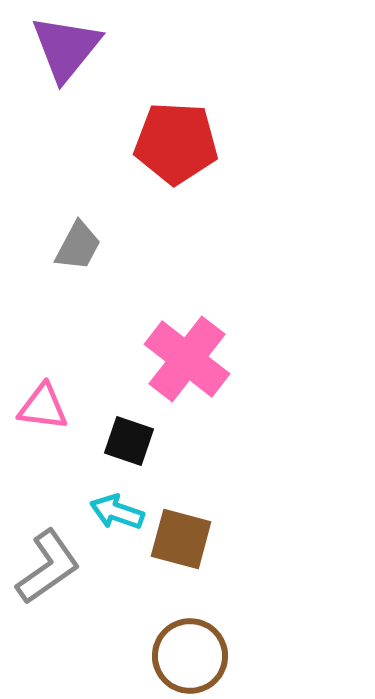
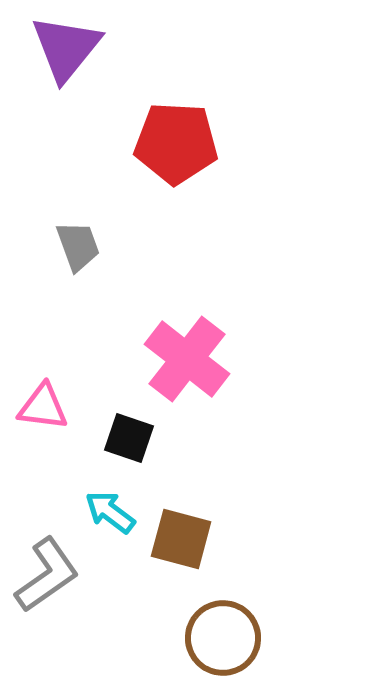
gray trapezoid: rotated 48 degrees counterclockwise
black square: moved 3 px up
cyan arrow: moved 7 px left; rotated 18 degrees clockwise
gray L-shape: moved 1 px left, 8 px down
brown circle: moved 33 px right, 18 px up
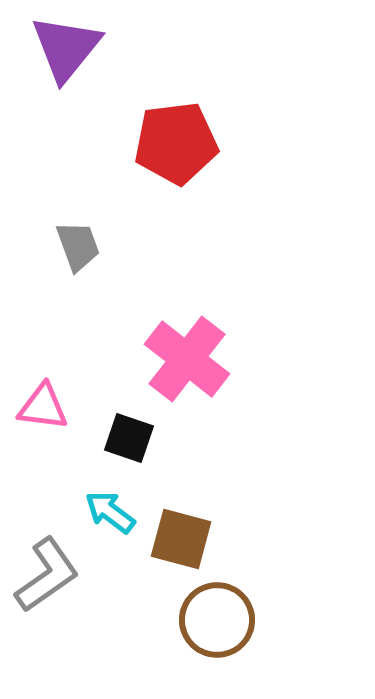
red pentagon: rotated 10 degrees counterclockwise
brown circle: moved 6 px left, 18 px up
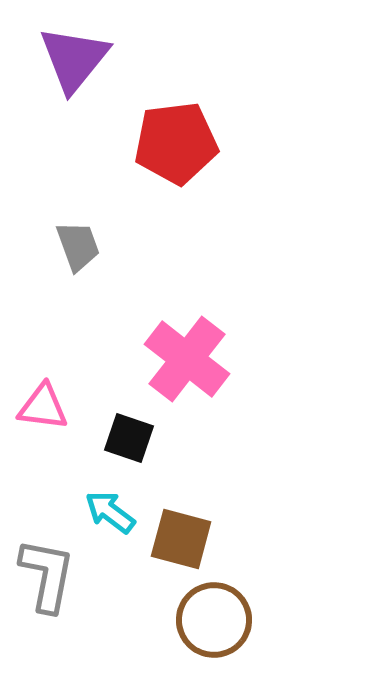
purple triangle: moved 8 px right, 11 px down
gray L-shape: rotated 44 degrees counterclockwise
brown circle: moved 3 px left
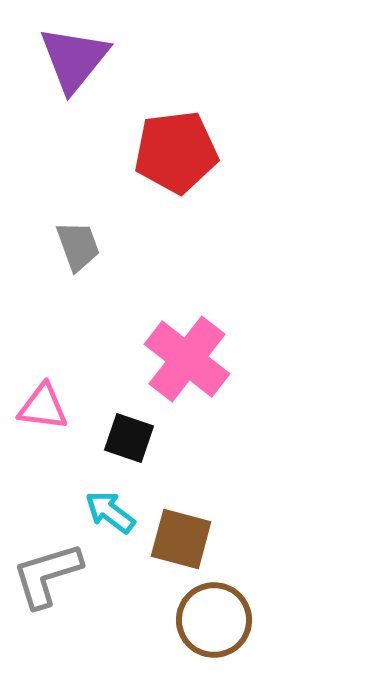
red pentagon: moved 9 px down
gray L-shape: rotated 118 degrees counterclockwise
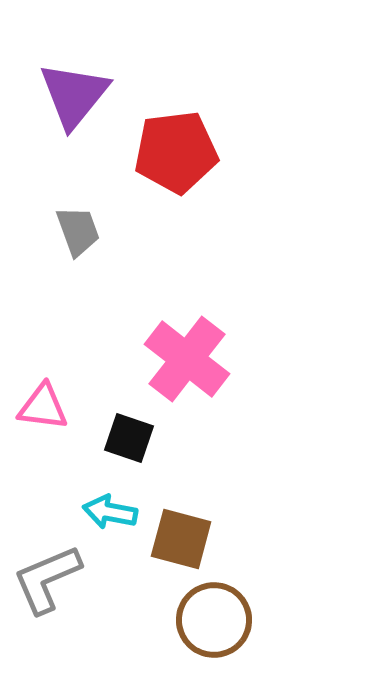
purple triangle: moved 36 px down
gray trapezoid: moved 15 px up
cyan arrow: rotated 26 degrees counterclockwise
gray L-shape: moved 4 px down; rotated 6 degrees counterclockwise
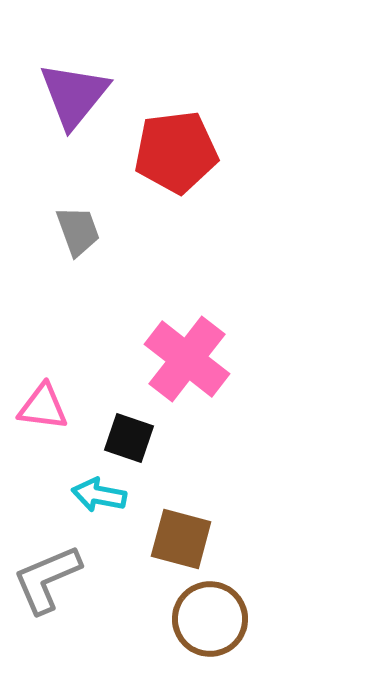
cyan arrow: moved 11 px left, 17 px up
brown circle: moved 4 px left, 1 px up
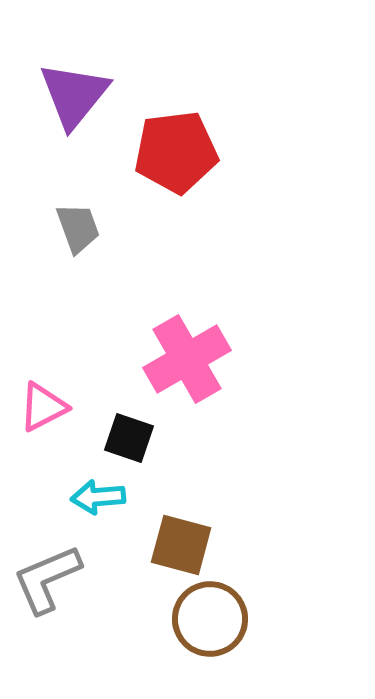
gray trapezoid: moved 3 px up
pink cross: rotated 22 degrees clockwise
pink triangle: rotated 34 degrees counterclockwise
cyan arrow: moved 1 px left, 2 px down; rotated 16 degrees counterclockwise
brown square: moved 6 px down
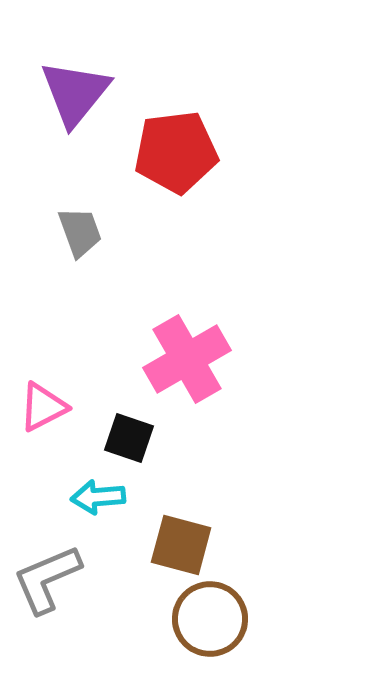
purple triangle: moved 1 px right, 2 px up
gray trapezoid: moved 2 px right, 4 px down
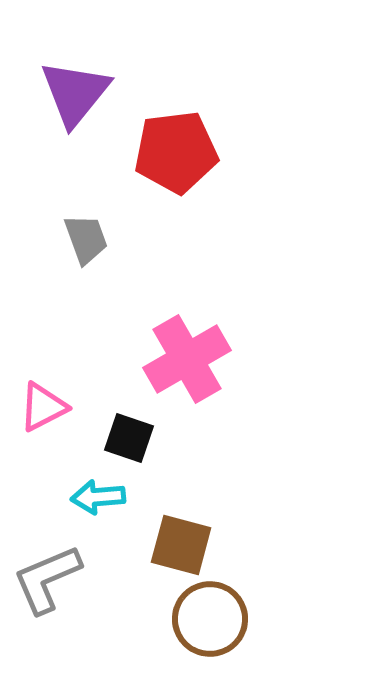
gray trapezoid: moved 6 px right, 7 px down
